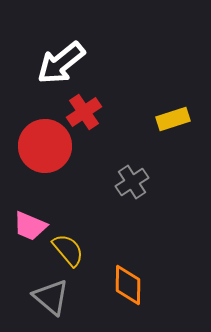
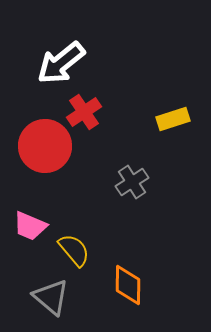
yellow semicircle: moved 6 px right
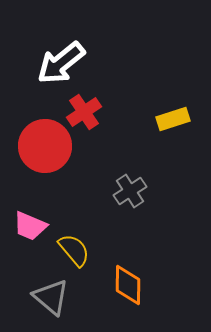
gray cross: moved 2 px left, 9 px down
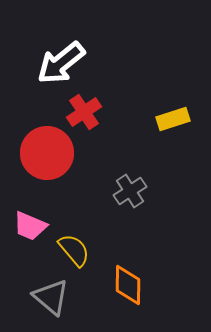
red circle: moved 2 px right, 7 px down
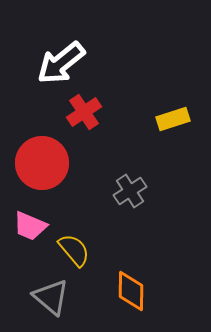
red circle: moved 5 px left, 10 px down
orange diamond: moved 3 px right, 6 px down
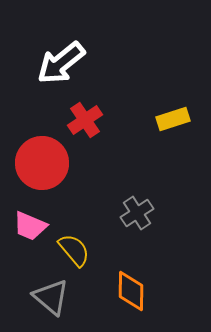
red cross: moved 1 px right, 8 px down
gray cross: moved 7 px right, 22 px down
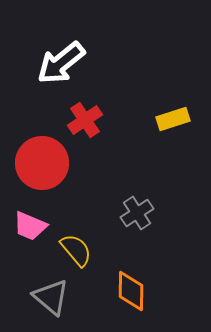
yellow semicircle: moved 2 px right
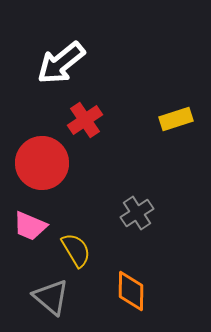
yellow rectangle: moved 3 px right
yellow semicircle: rotated 9 degrees clockwise
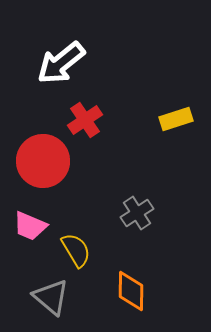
red circle: moved 1 px right, 2 px up
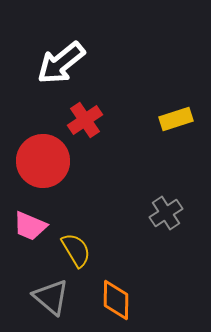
gray cross: moved 29 px right
orange diamond: moved 15 px left, 9 px down
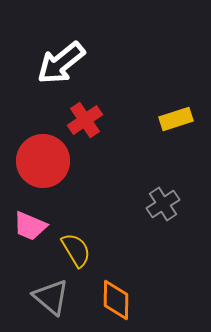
gray cross: moved 3 px left, 9 px up
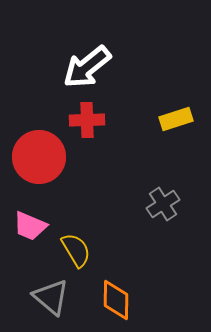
white arrow: moved 26 px right, 4 px down
red cross: moved 2 px right; rotated 32 degrees clockwise
red circle: moved 4 px left, 4 px up
